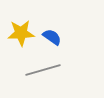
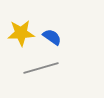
gray line: moved 2 px left, 2 px up
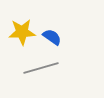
yellow star: moved 1 px right, 1 px up
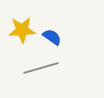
yellow star: moved 2 px up
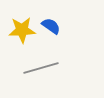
blue semicircle: moved 1 px left, 11 px up
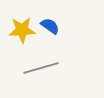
blue semicircle: moved 1 px left
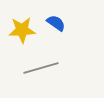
blue semicircle: moved 6 px right, 3 px up
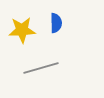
blue semicircle: rotated 54 degrees clockwise
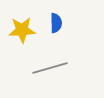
gray line: moved 9 px right
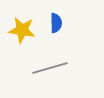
yellow star: rotated 12 degrees clockwise
